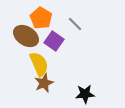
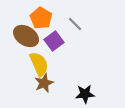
purple square: rotated 18 degrees clockwise
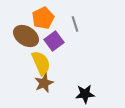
orange pentagon: moved 2 px right; rotated 15 degrees clockwise
gray line: rotated 28 degrees clockwise
yellow semicircle: moved 2 px right, 1 px up
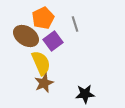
purple square: moved 1 px left
